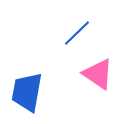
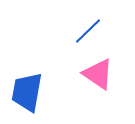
blue line: moved 11 px right, 2 px up
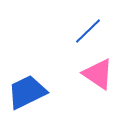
blue trapezoid: rotated 54 degrees clockwise
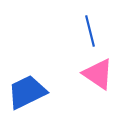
blue line: moved 2 px right; rotated 60 degrees counterclockwise
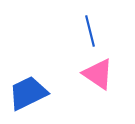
blue trapezoid: moved 1 px right, 1 px down
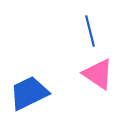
blue trapezoid: moved 1 px right
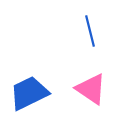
pink triangle: moved 7 px left, 15 px down
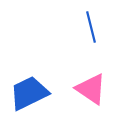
blue line: moved 1 px right, 4 px up
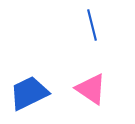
blue line: moved 1 px right, 2 px up
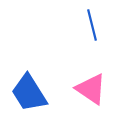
blue trapezoid: rotated 96 degrees counterclockwise
